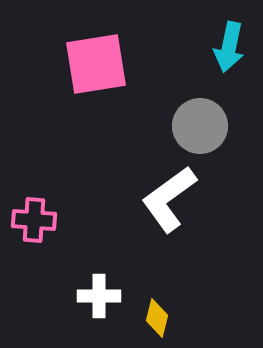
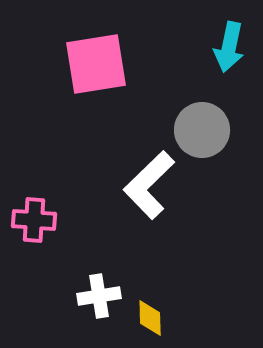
gray circle: moved 2 px right, 4 px down
white L-shape: moved 20 px left, 14 px up; rotated 8 degrees counterclockwise
white cross: rotated 9 degrees counterclockwise
yellow diamond: moved 7 px left; rotated 15 degrees counterclockwise
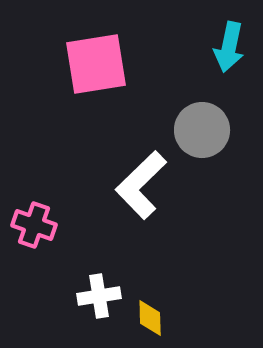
white L-shape: moved 8 px left
pink cross: moved 5 px down; rotated 15 degrees clockwise
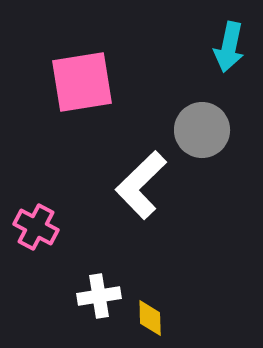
pink square: moved 14 px left, 18 px down
pink cross: moved 2 px right, 2 px down; rotated 9 degrees clockwise
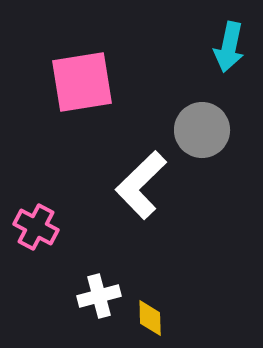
white cross: rotated 6 degrees counterclockwise
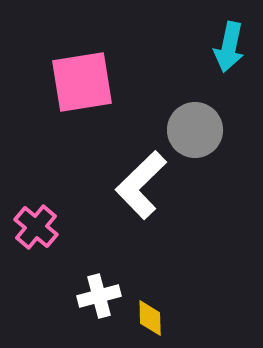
gray circle: moved 7 px left
pink cross: rotated 12 degrees clockwise
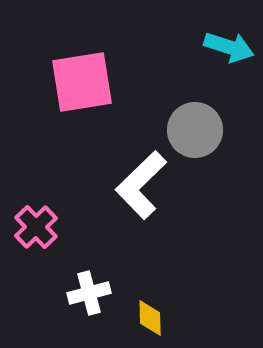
cyan arrow: rotated 84 degrees counterclockwise
pink cross: rotated 6 degrees clockwise
white cross: moved 10 px left, 3 px up
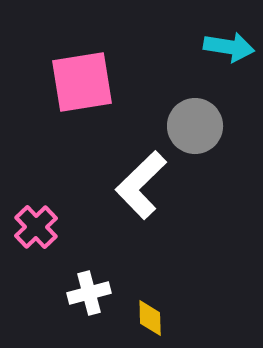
cyan arrow: rotated 9 degrees counterclockwise
gray circle: moved 4 px up
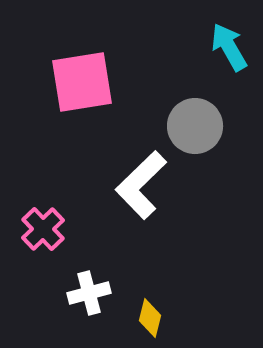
cyan arrow: rotated 129 degrees counterclockwise
pink cross: moved 7 px right, 2 px down
yellow diamond: rotated 15 degrees clockwise
